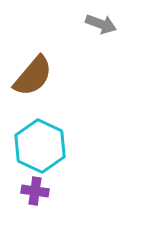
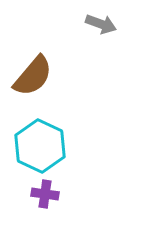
purple cross: moved 10 px right, 3 px down
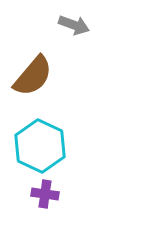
gray arrow: moved 27 px left, 1 px down
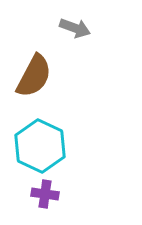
gray arrow: moved 1 px right, 3 px down
brown semicircle: moved 1 px right; rotated 12 degrees counterclockwise
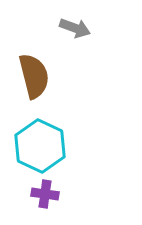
brown semicircle: rotated 42 degrees counterclockwise
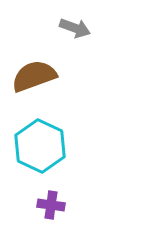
brown semicircle: rotated 96 degrees counterclockwise
purple cross: moved 6 px right, 11 px down
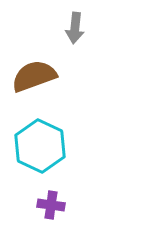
gray arrow: rotated 76 degrees clockwise
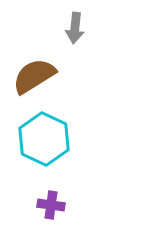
brown semicircle: rotated 12 degrees counterclockwise
cyan hexagon: moved 4 px right, 7 px up
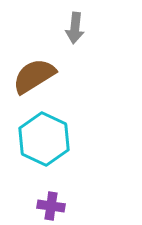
purple cross: moved 1 px down
